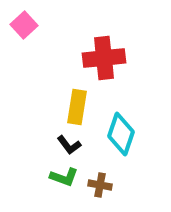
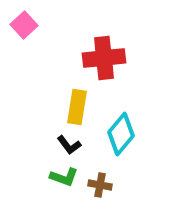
cyan diamond: rotated 21 degrees clockwise
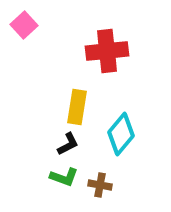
red cross: moved 3 px right, 7 px up
black L-shape: moved 1 px left, 1 px up; rotated 80 degrees counterclockwise
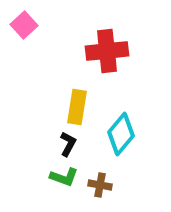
black L-shape: rotated 35 degrees counterclockwise
